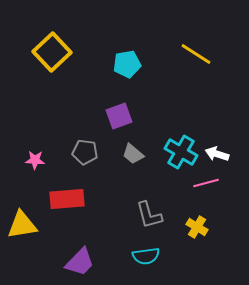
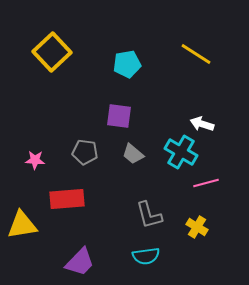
purple square: rotated 28 degrees clockwise
white arrow: moved 15 px left, 30 px up
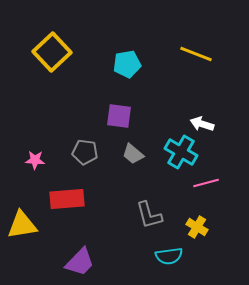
yellow line: rotated 12 degrees counterclockwise
cyan semicircle: moved 23 px right
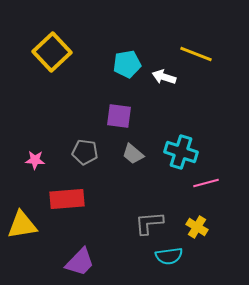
white arrow: moved 38 px left, 47 px up
cyan cross: rotated 12 degrees counterclockwise
gray L-shape: moved 8 px down; rotated 100 degrees clockwise
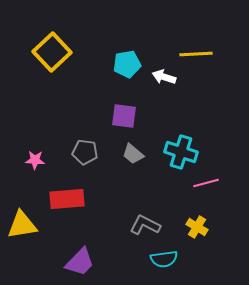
yellow line: rotated 24 degrees counterclockwise
purple square: moved 5 px right
gray L-shape: moved 4 px left, 2 px down; rotated 32 degrees clockwise
cyan semicircle: moved 5 px left, 3 px down
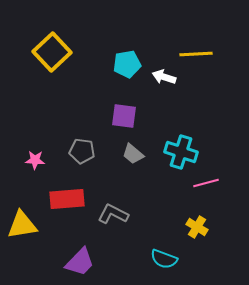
gray pentagon: moved 3 px left, 1 px up
gray L-shape: moved 32 px left, 11 px up
cyan semicircle: rotated 28 degrees clockwise
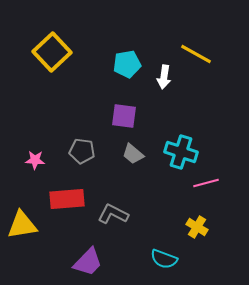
yellow line: rotated 32 degrees clockwise
white arrow: rotated 100 degrees counterclockwise
purple trapezoid: moved 8 px right
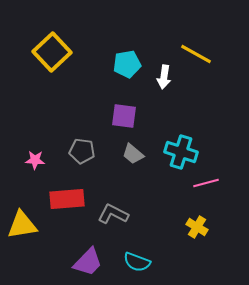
cyan semicircle: moved 27 px left, 3 px down
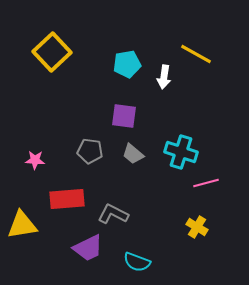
gray pentagon: moved 8 px right
purple trapezoid: moved 14 px up; rotated 20 degrees clockwise
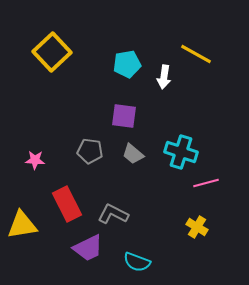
red rectangle: moved 5 px down; rotated 68 degrees clockwise
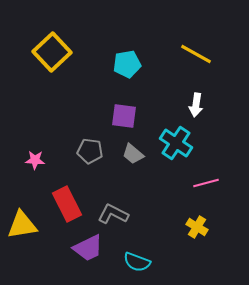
white arrow: moved 32 px right, 28 px down
cyan cross: moved 5 px left, 9 px up; rotated 16 degrees clockwise
